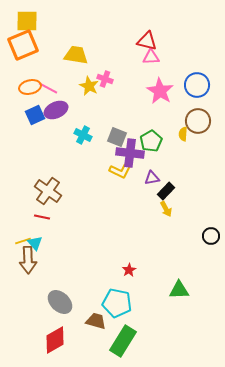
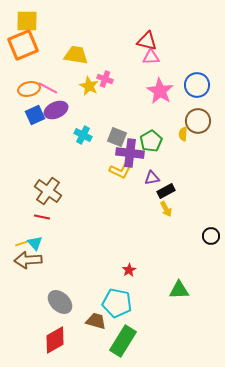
orange ellipse: moved 1 px left, 2 px down
black rectangle: rotated 18 degrees clockwise
yellow line: moved 2 px down
brown arrow: rotated 88 degrees clockwise
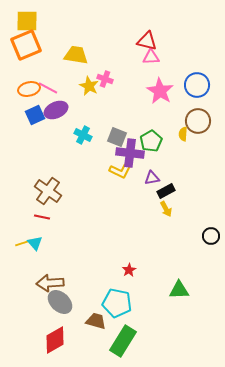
orange square: moved 3 px right
brown arrow: moved 22 px right, 23 px down
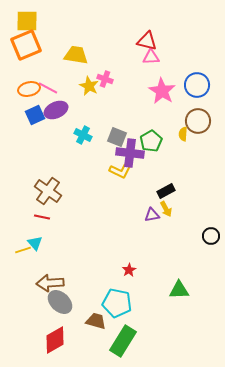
pink star: moved 2 px right
purple triangle: moved 37 px down
yellow line: moved 7 px down
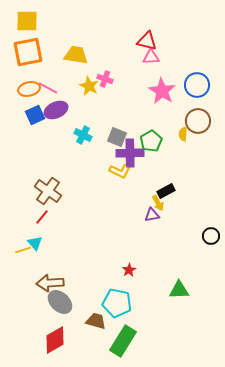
orange square: moved 2 px right, 7 px down; rotated 12 degrees clockwise
purple cross: rotated 8 degrees counterclockwise
yellow arrow: moved 8 px left, 6 px up
red line: rotated 63 degrees counterclockwise
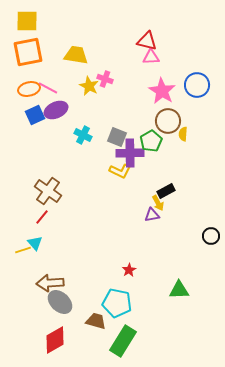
brown circle: moved 30 px left
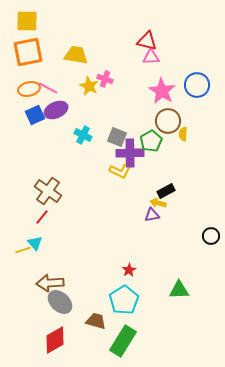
yellow arrow: rotated 133 degrees clockwise
cyan pentagon: moved 7 px right, 3 px up; rotated 28 degrees clockwise
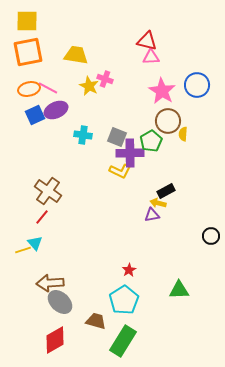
cyan cross: rotated 18 degrees counterclockwise
